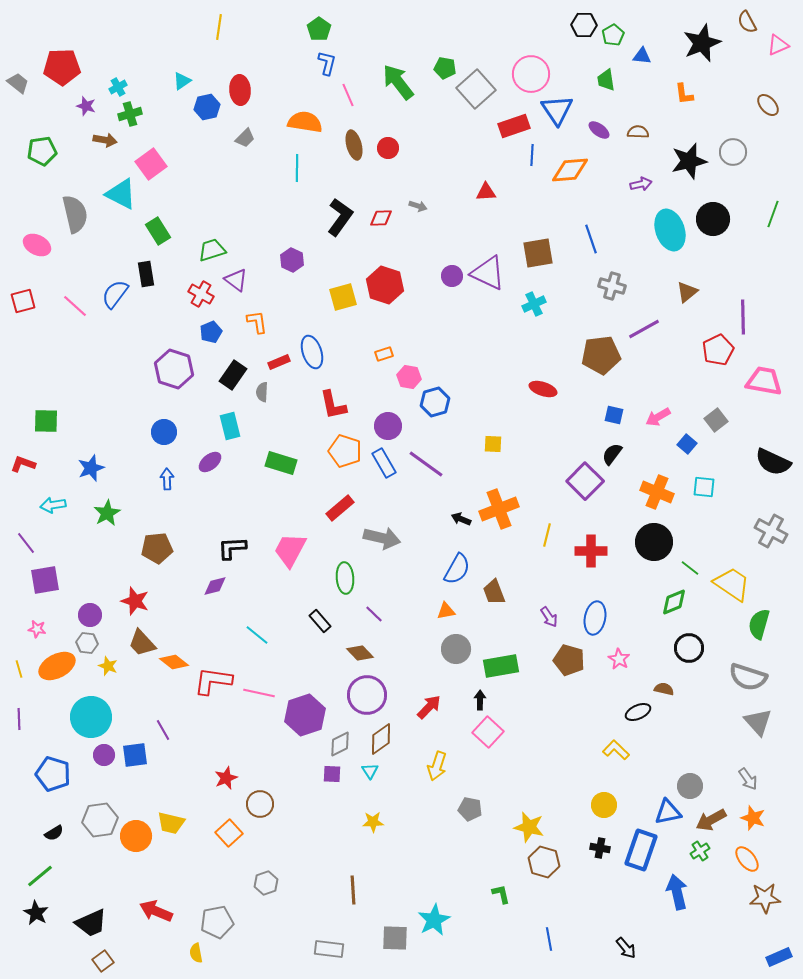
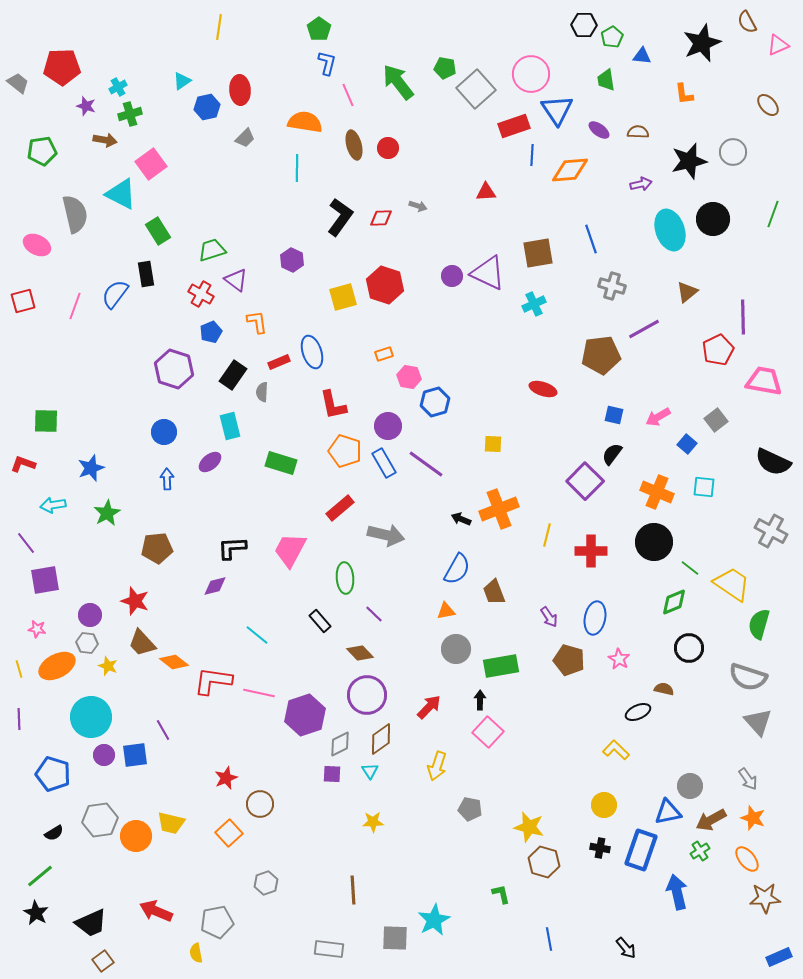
green pentagon at (613, 35): moved 1 px left, 2 px down
pink line at (75, 306): rotated 68 degrees clockwise
gray arrow at (382, 538): moved 4 px right, 3 px up
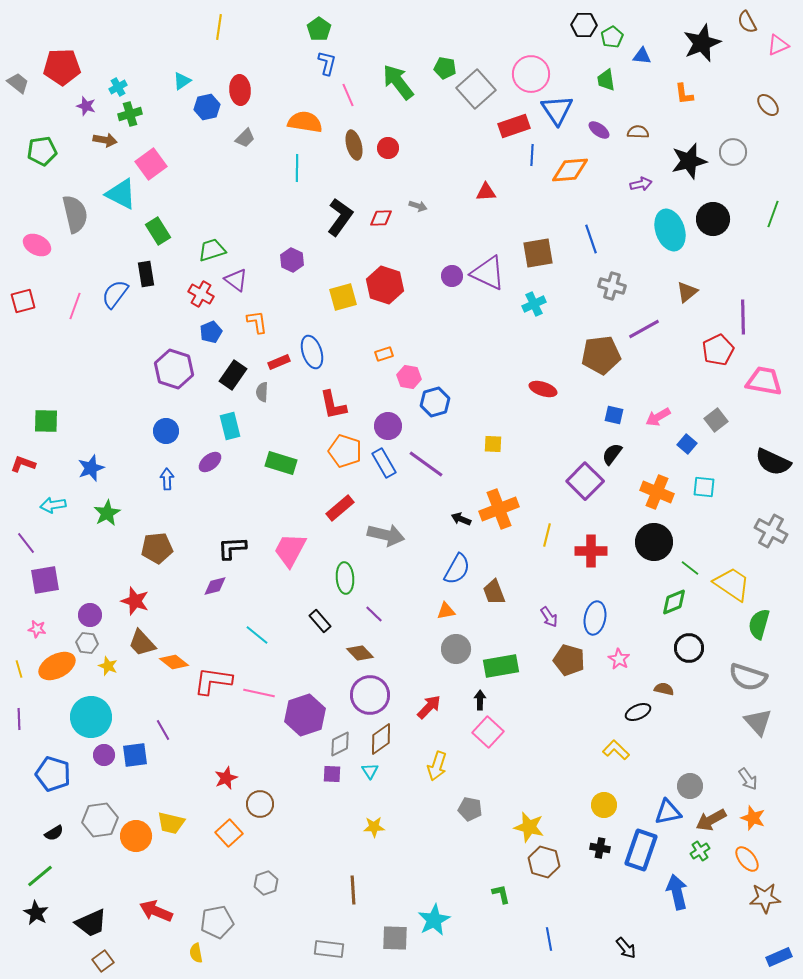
blue circle at (164, 432): moved 2 px right, 1 px up
purple circle at (367, 695): moved 3 px right
yellow star at (373, 822): moved 1 px right, 5 px down
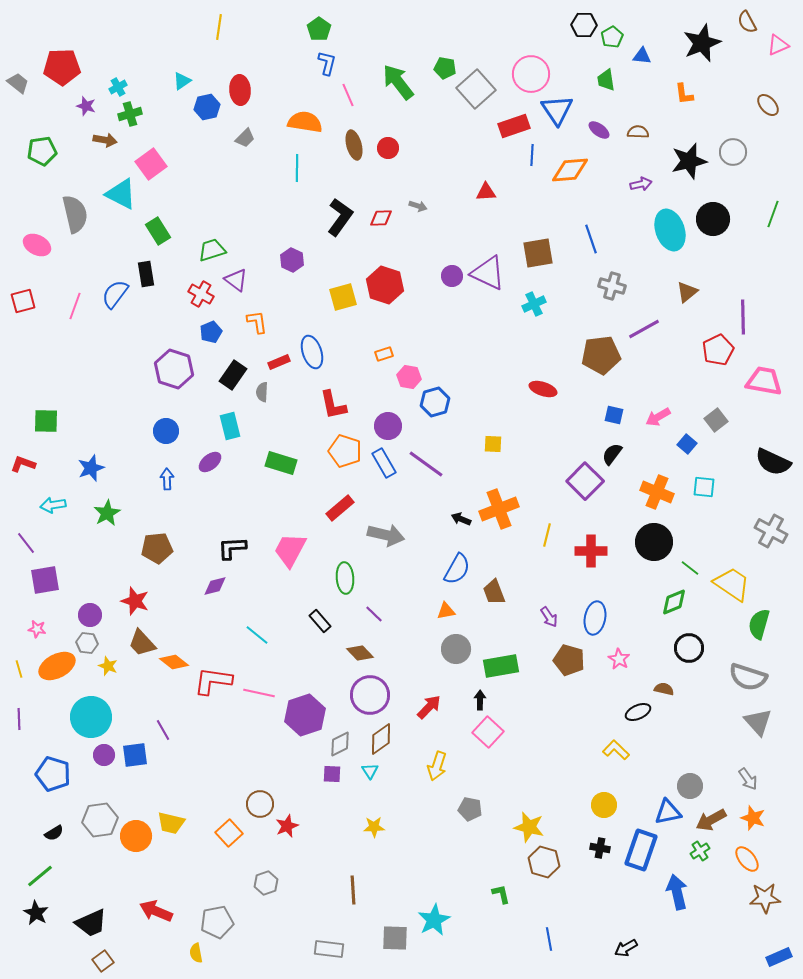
red star at (226, 778): moved 61 px right, 48 px down
black arrow at (626, 948): rotated 100 degrees clockwise
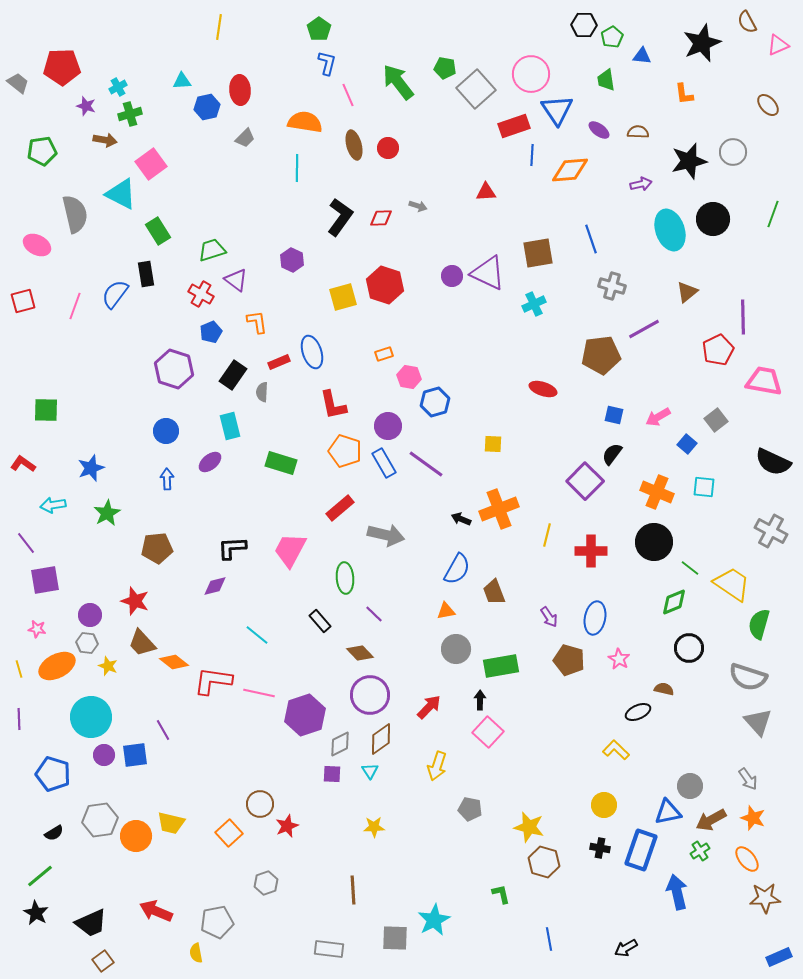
cyan triangle at (182, 81): rotated 30 degrees clockwise
green square at (46, 421): moved 11 px up
red L-shape at (23, 464): rotated 15 degrees clockwise
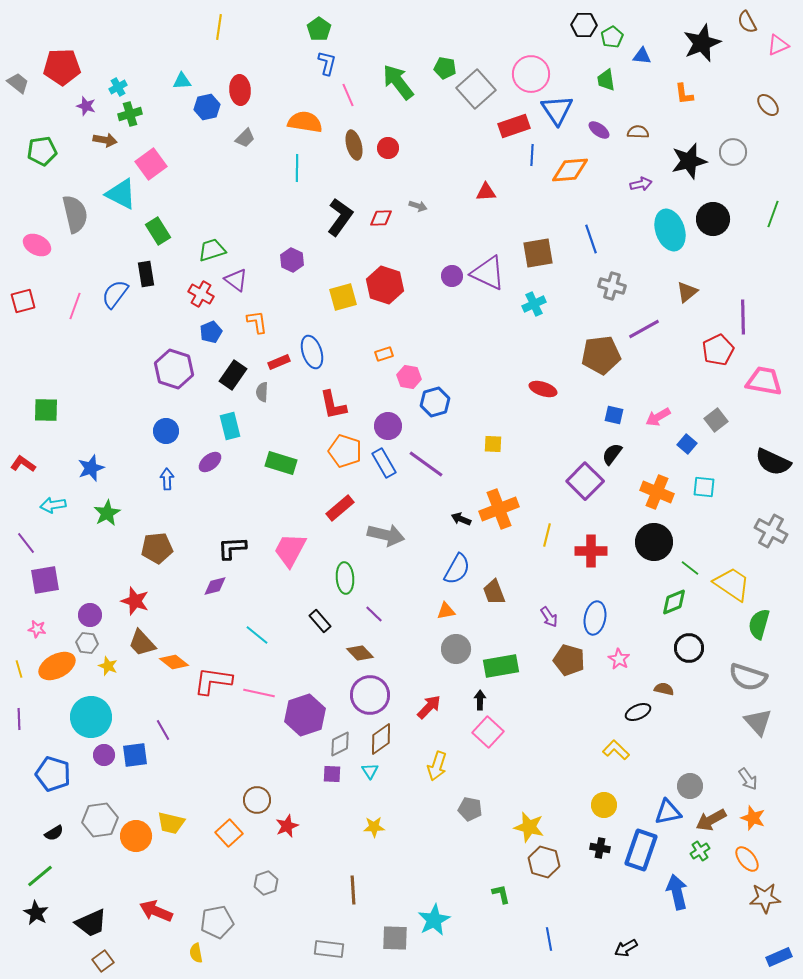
brown circle at (260, 804): moved 3 px left, 4 px up
